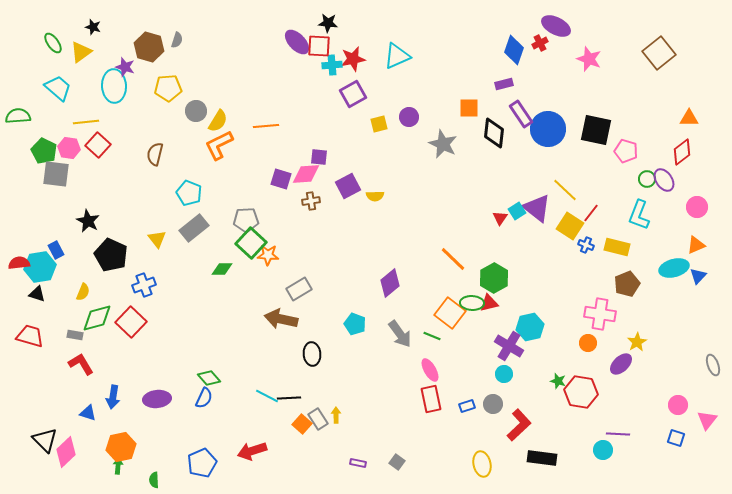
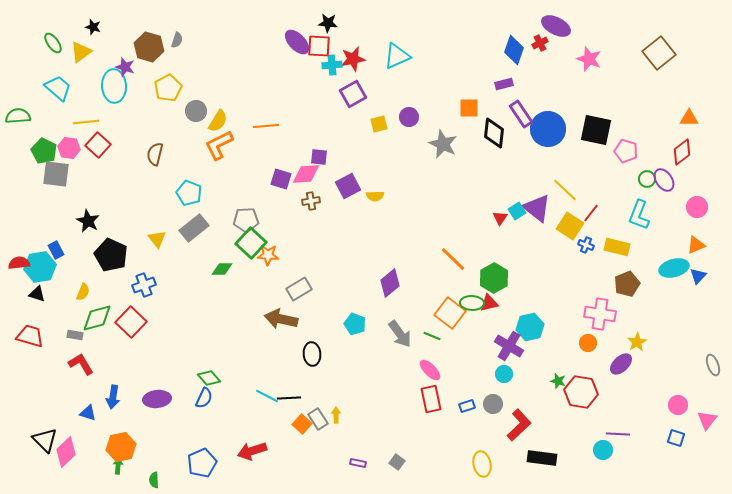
yellow pentagon at (168, 88): rotated 24 degrees counterclockwise
pink ellipse at (430, 370): rotated 15 degrees counterclockwise
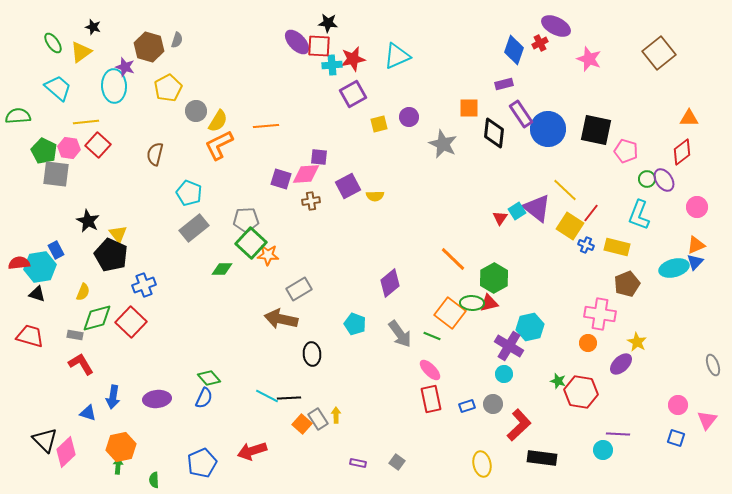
yellow triangle at (157, 239): moved 39 px left, 5 px up
blue triangle at (698, 276): moved 3 px left, 14 px up
yellow star at (637, 342): rotated 12 degrees counterclockwise
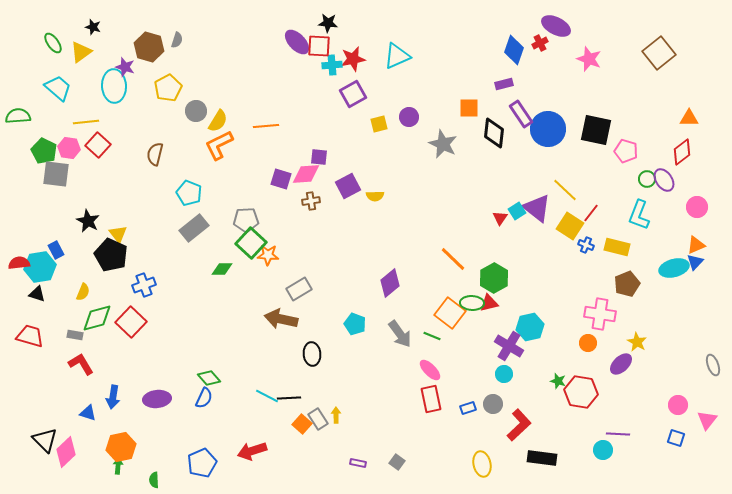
blue rectangle at (467, 406): moved 1 px right, 2 px down
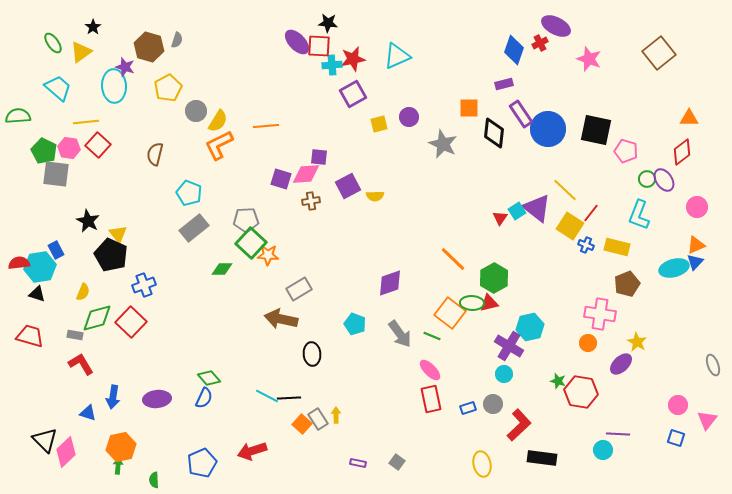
black star at (93, 27): rotated 21 degrees clockwise
purple diamond at (390, 283): rotated 20 degrees clockwise
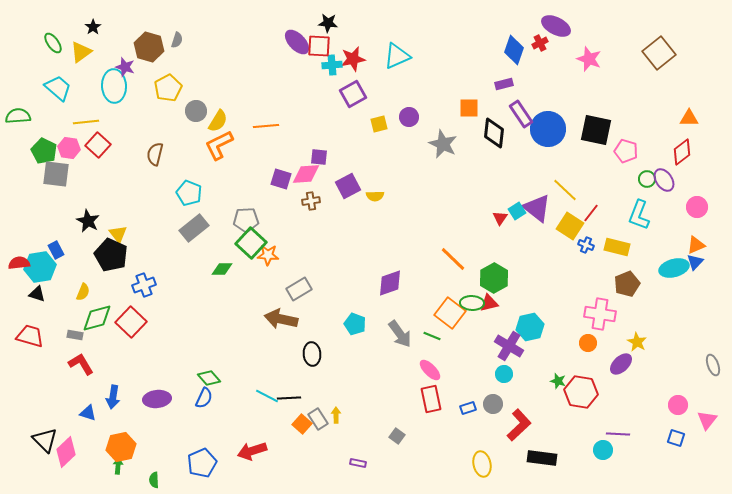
gray square at (397, 462): moved 26 px up
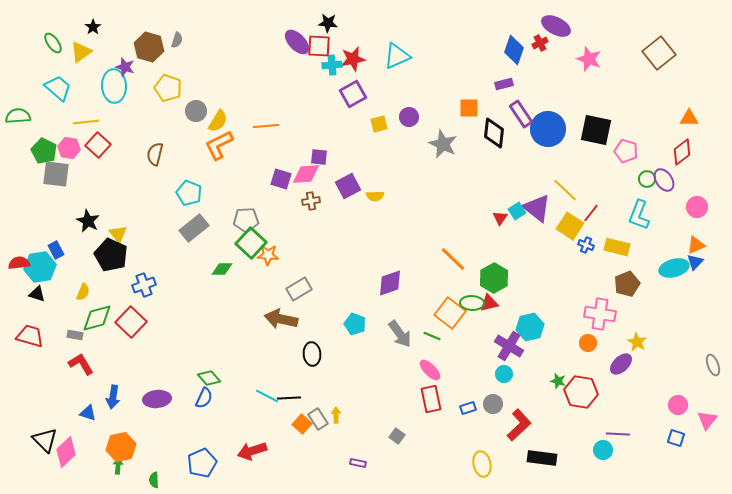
yellow pentagon at (168, 88): rotated 24 degrees counterclockwise
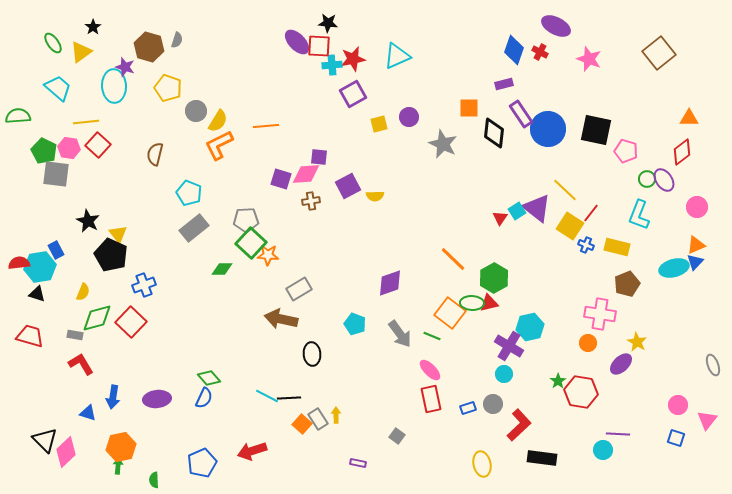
red cross at (540, 43): moved 9 px down; rotated 35 degrees counterclockwise
green star at (558, 381): rotated 21 degrees clockwise
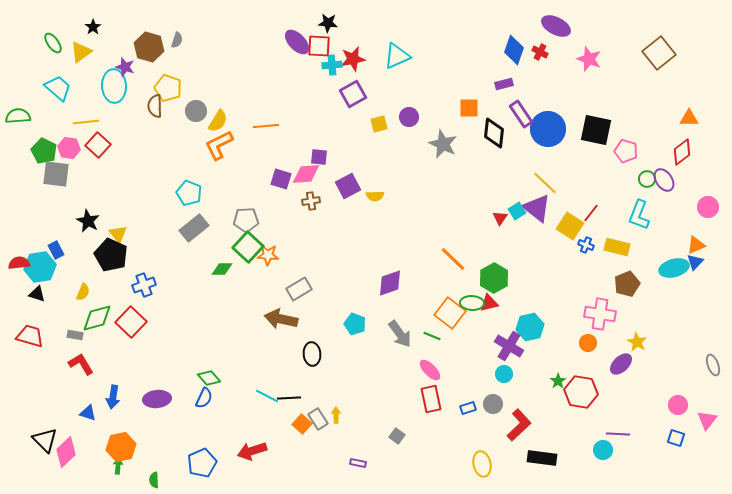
brown semicircle at (155, 154): moved 48 px up; rotated 15 degrees counterclockwise
yellow line at (565, 190): moved 20 px left, 7 px up
pink circle at (697, 207): moved 11 px right
green square at (251, 243): moved 3 px left, 4 px down
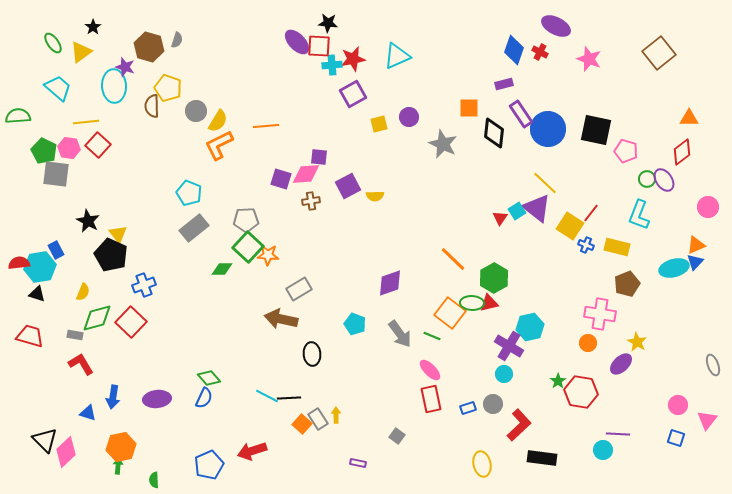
brown semicircle at (155, 106): moved 3 px left
blue pentagon at (202, 463): moved 7 px right, 2 px down
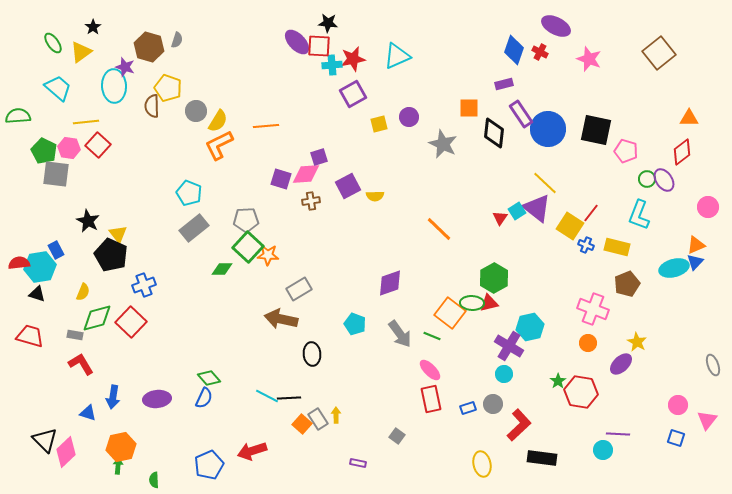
purple square at (319, 157): rotated 24 degrees counterclockwise
orange line at (453, 259): moved 14 px left, 30 px up
pink cross at (600, 314): moved 7 px left, 5 px up; rotated 12 degrees clockwise
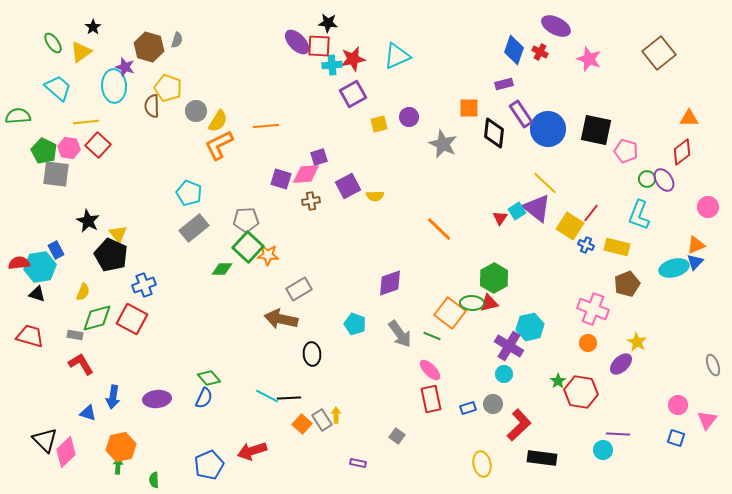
red square at (131, 322): moved 1 px right, 3 px up; rotated 16 degrees counterclockwise
gray rectangle at (318, 419): moved 4 px right, 1 px down
